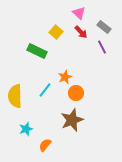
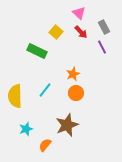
gray rectangle: rotated 24 degrees clockwise
orange star: moved 8 px right, 3 px up
brown star: moved 5 px left, 5 px down
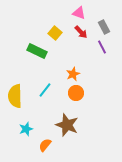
pink triangle: rotated 24 degrees counterclockwise
yellow square: moved 1 px left, 1 px down
brown star: rotated 30 degrees counterclockwise
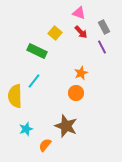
orange star: moved 8 px right, 1 px up
cyan line: moved 11 px left, 9 px up
brown star: moved 1 px left, 1 px down
